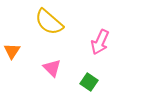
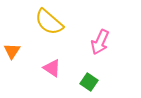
pink triangle: rotated 12 degrees counterclockwise
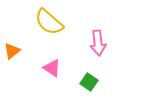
pink arrow: moved 2 px left, 1 px down; rotated 30 degrees counterclockwise
orange triangle: rotated 18 degrees clockwise
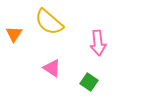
orange triangle: moved 2 px right, 17 px up; rotated 18 degrees counterclockwise
